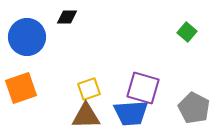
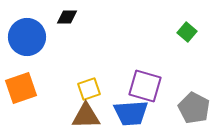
purple square: moved 2 px right, 2 px up
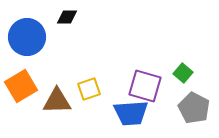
green square: moved 4 px left, 41 px down
orange square: moved 2 px up; rotated 12 degrees counterclockwise
brown triangle: moved 29 px left, 15 px up
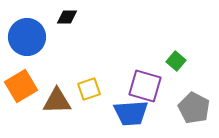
green square: moved 7 px left, 12 px up
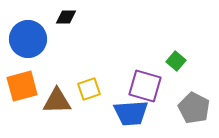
black diamond: moved 1 px left
blue circle: moved 1 px right, 2 px down
orange square: moved 1 px right; rotated 16 degrees clockwise
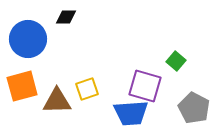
yellow square: moved 2 px left
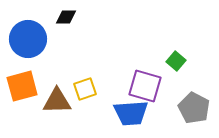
yellow square: moved 2 px left
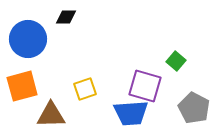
brown triangle: moved 6 px left, 14 px down
